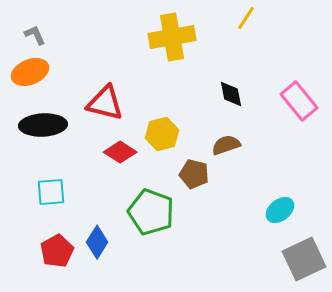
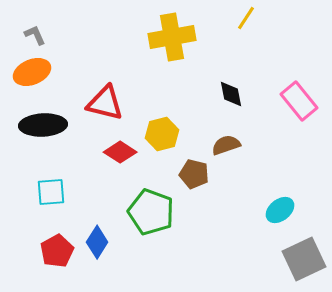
orange ellipse: moved 2 px right
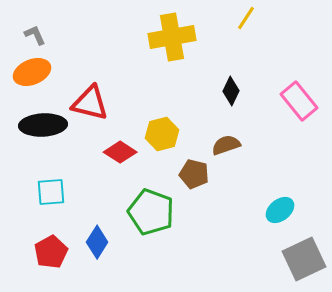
black diamond: moved 3 px up; rotated 36 degrees clockwise
red triangle: moved 15 px left
red pentagon: moved 6 px left, 1 px down
